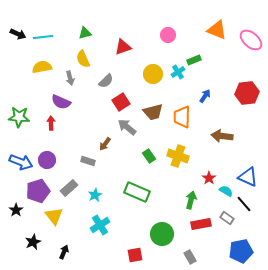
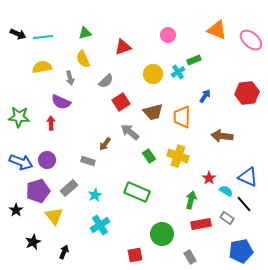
gray arrow at (127, 127): moved 3 px right, 5 px down
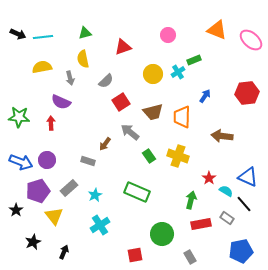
yellow semicircle at (83, 59): rotated 12 degrees clockwise
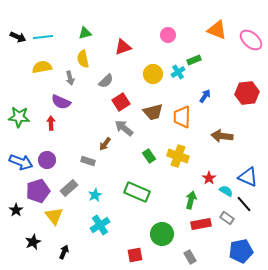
black arrow at (18, 34): moved 3 px down
gray arrow at (130, 132): moved 6 px left, 4 px up
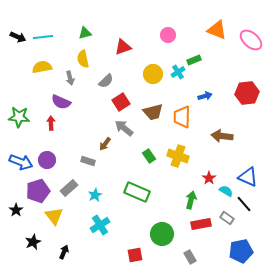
blue arrow at (205, 96): rotated 40 degrees clockwise
